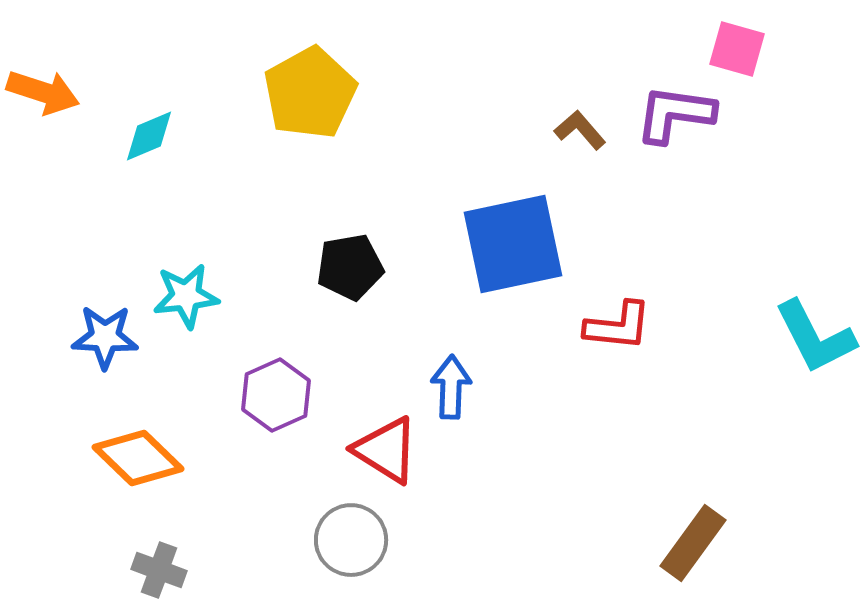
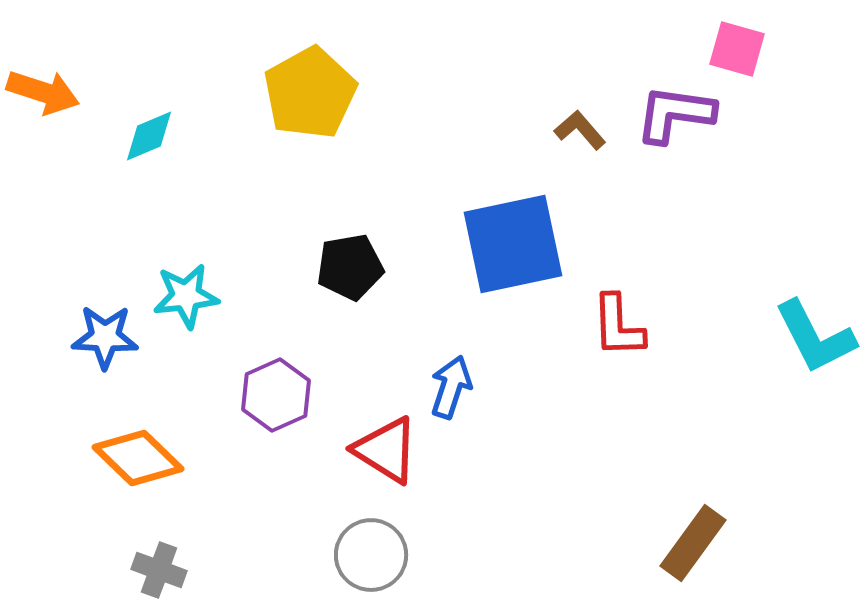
red L-shape: rotated 82 degrees clockwise
blue arrow: rotated 16 degrees clockwise
gray circle: moved 20 px right, 15 px down
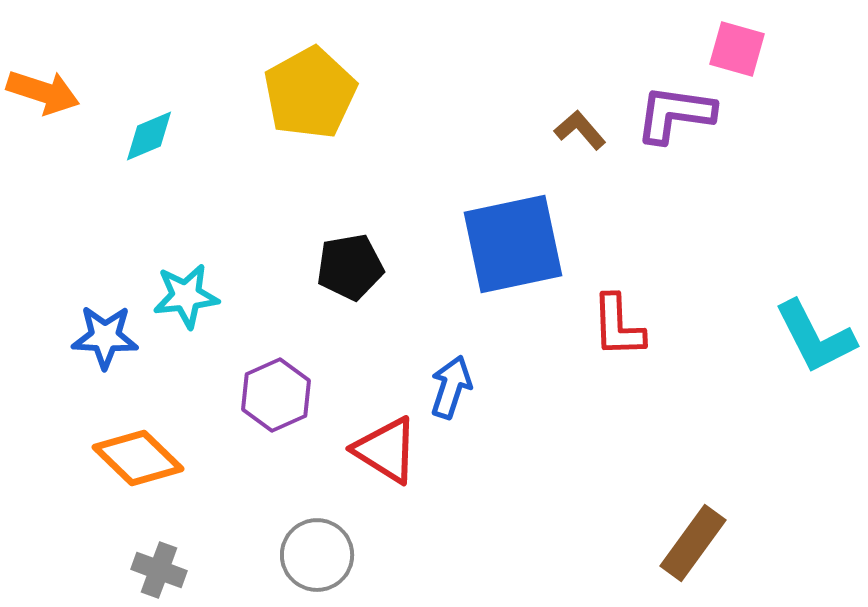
gray circle: moved 54 px left
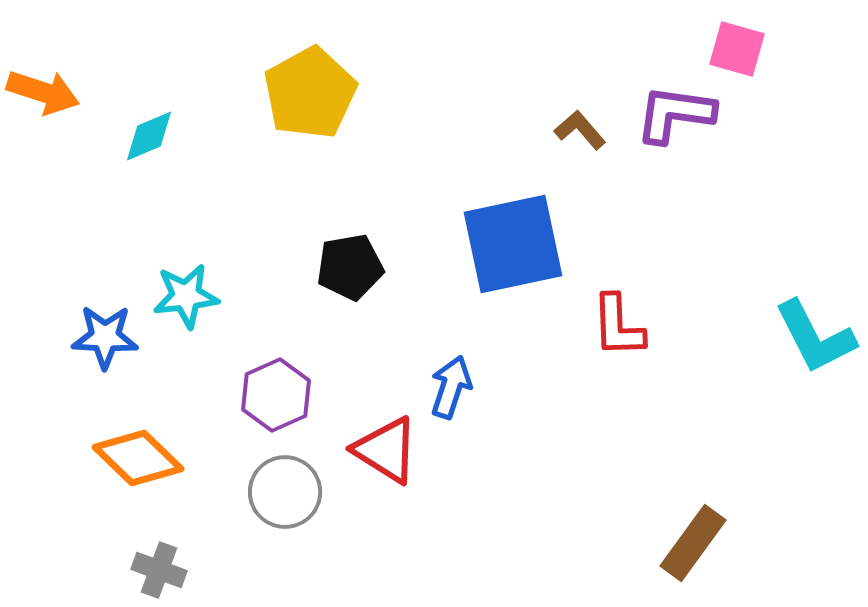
gray circle: moved 32 px left, 63 px up
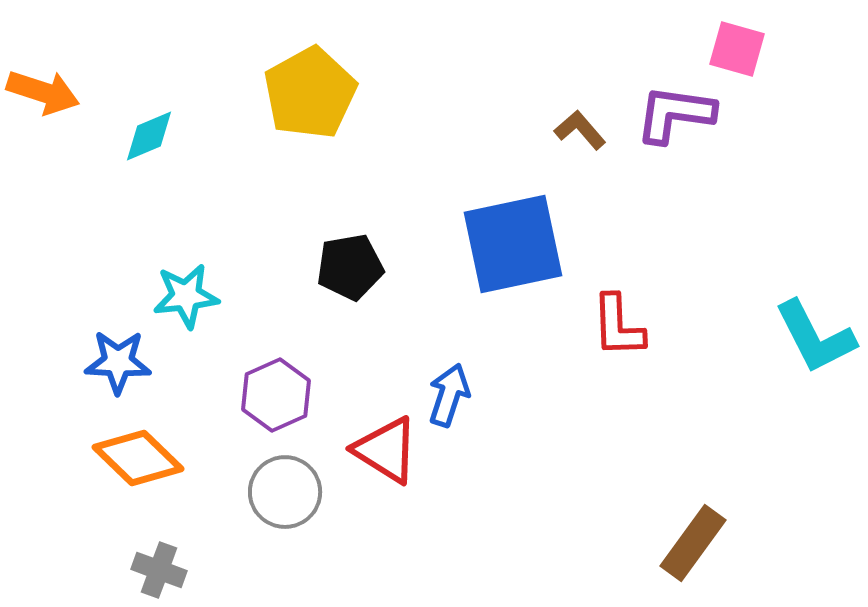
blue star: moved 13 px right, 25 px down
blue arrow: moved 2 px left, 8 px down
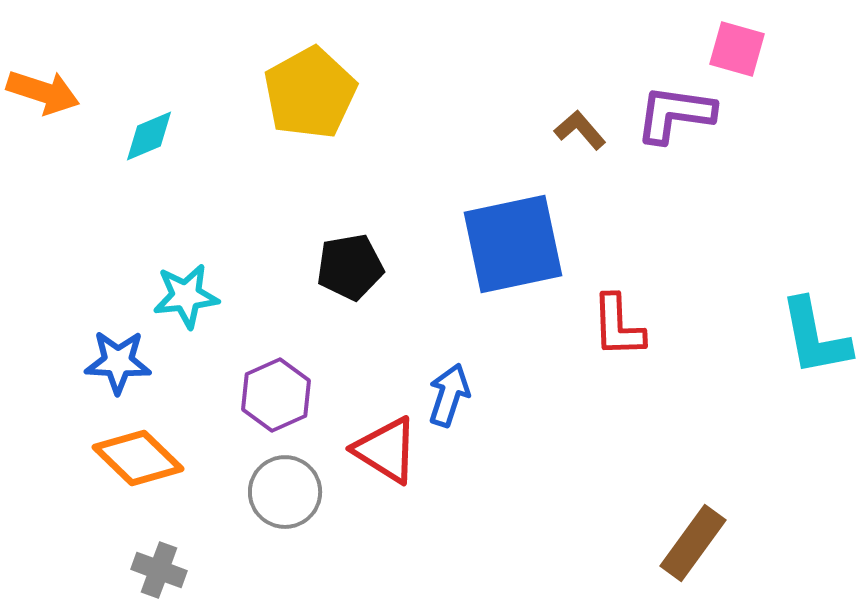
cyan L-shape: rotated 16 degrees clockwise
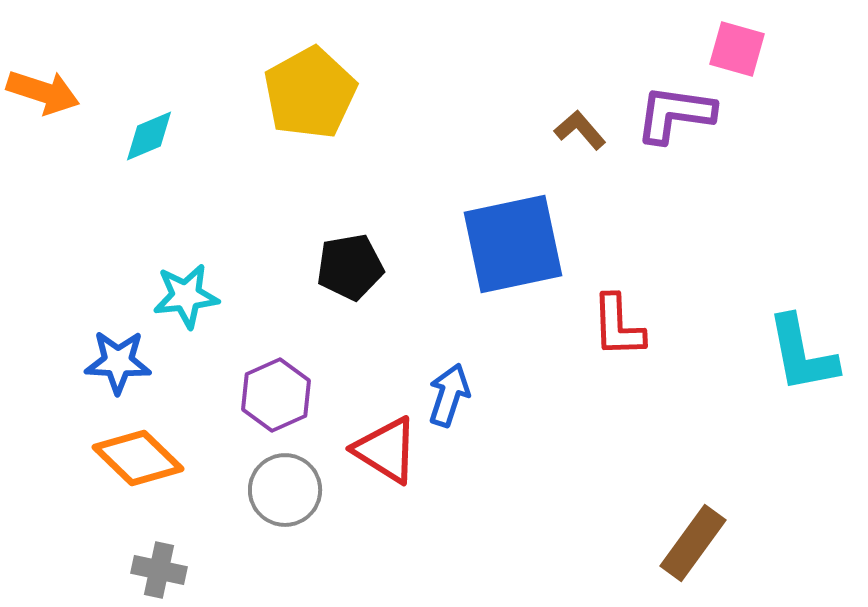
cyan L-shape: moved 13 px left, 17 px down
gray circle: moved 2 px up
gray cross: rotated 8 degrees counterclockwise
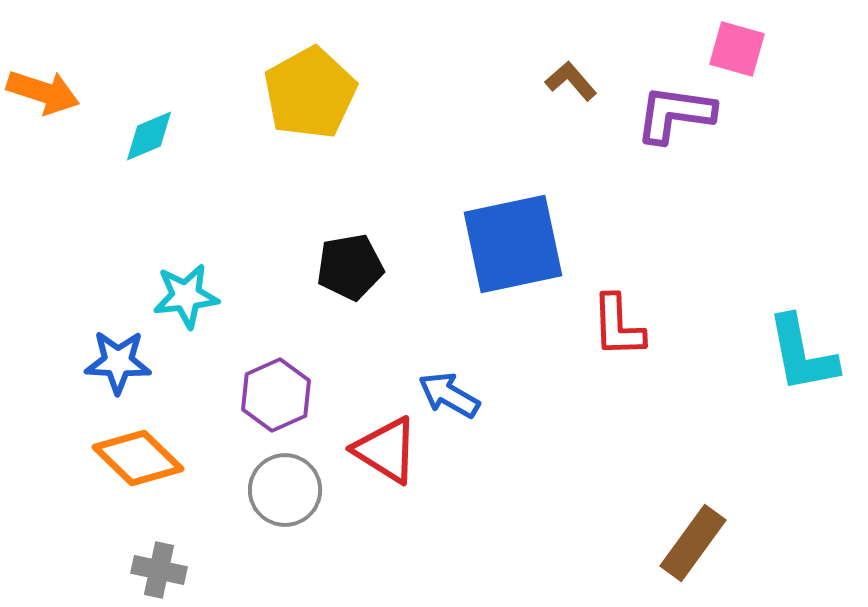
brown L-shape: moved 9 px left, 49 px up
blue arrow: rotated 78 degrees counterclockwise
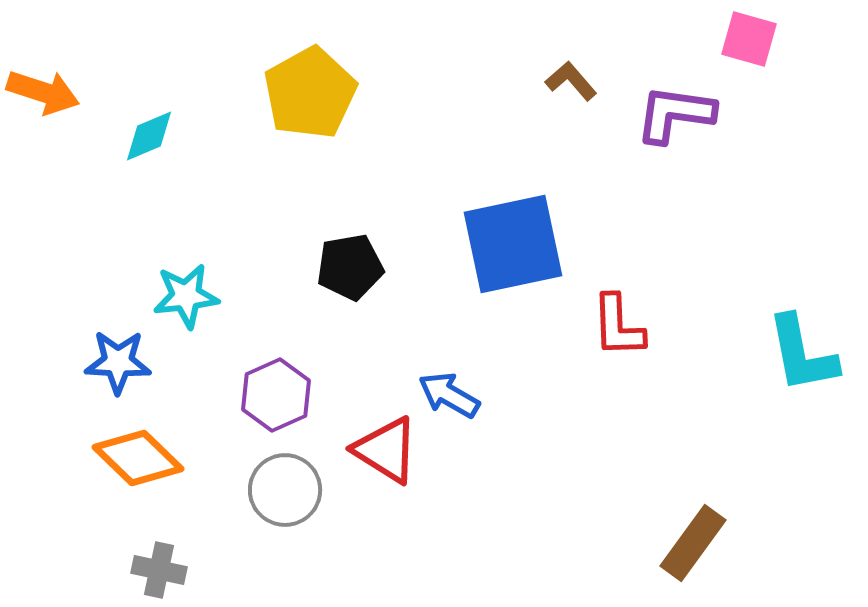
pink square: moved 12 px right, 10 px up
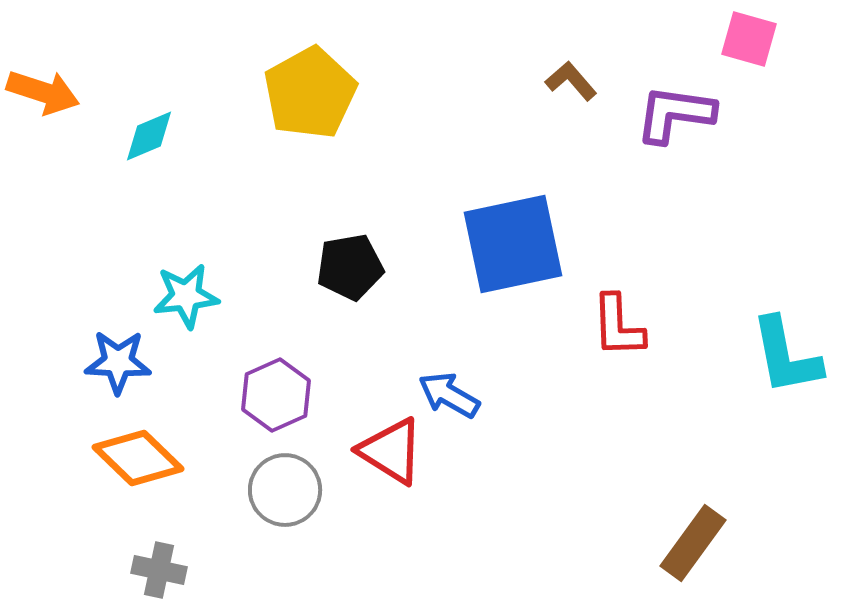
cyan L-shape: moved 16 px left, 2 px down
red triangle: moved 5 px right, 1 px down
